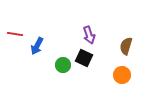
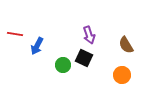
brown semicircle: moved 1 px up; rotated 48 degrees counterclockwise
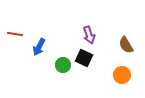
blue arrow: moved 2 px right, 1 px down
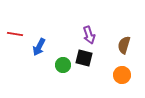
brown semicircle: moved 2 px left; rotated 48 degrees clockwise
black square: rotated 12 degrees counterclockwise
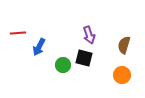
red line: moved 3 px right, 1 px up; rotated 14 degrees counterclockwise
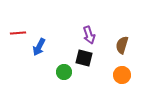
brown semicircle: moved 2 px left
green circle: moved 1 px right, 7 px down
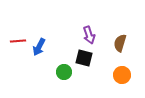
red line: moved 8 px down
brown semicircle: moved 2 px left, 2 px up
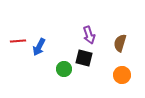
green circle: moved 3 px up
